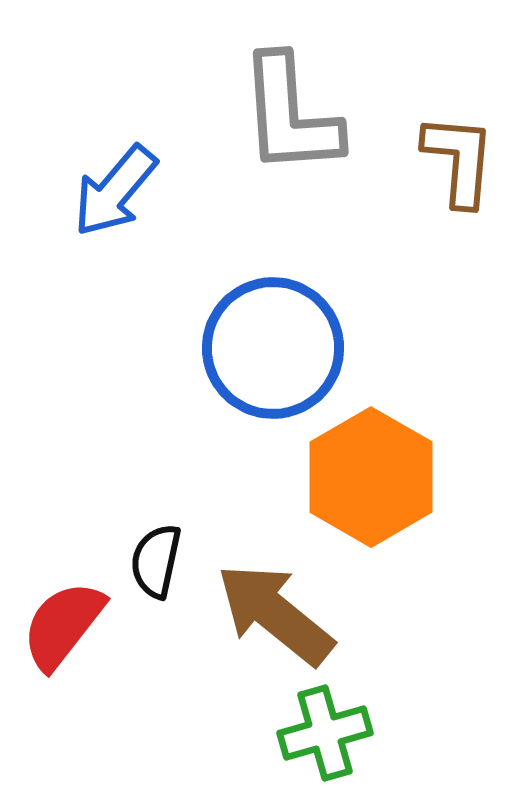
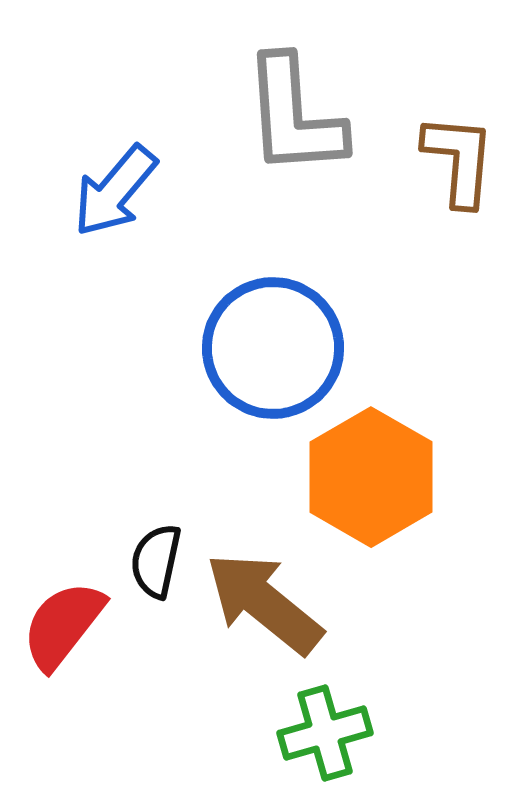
gray L-shape: moved 4 px right, 1 px down
brown arrow: moved 11 px left, 11 px up
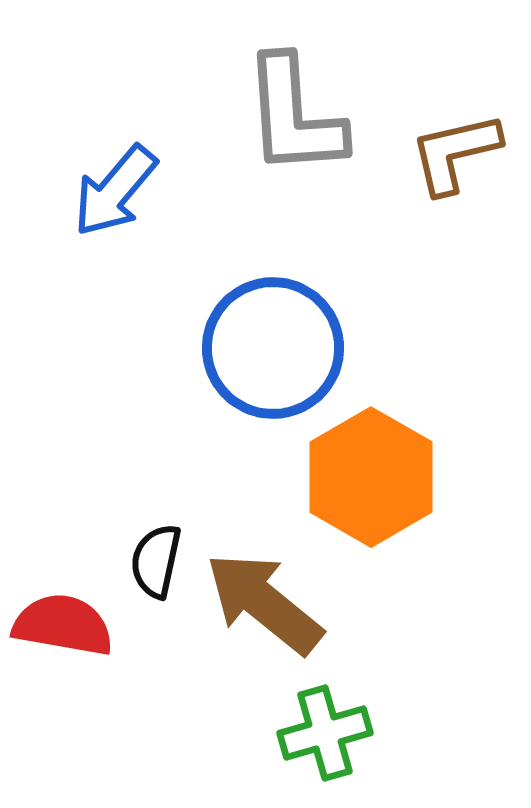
brown L-shape: moved 4 px left, 7 px up; rotated 108 degrees counterclockwise
red semicircle: rotated 62 degrees clockwise
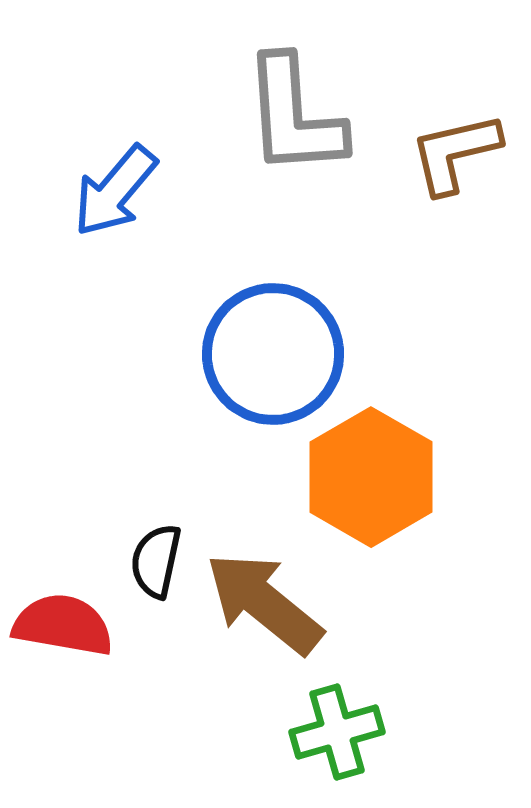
blue circle: moved 6 px down
green cross: moved 12 px right, 1 px up
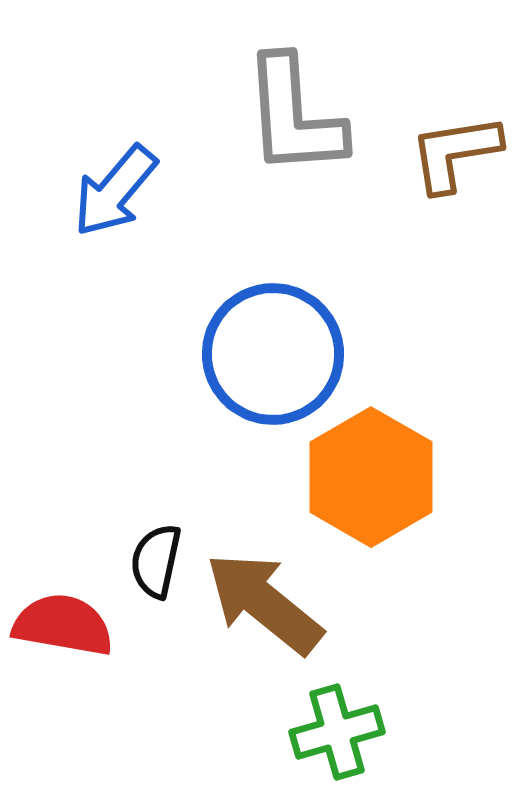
brown L-shape: rotated 4 degrees clockwise
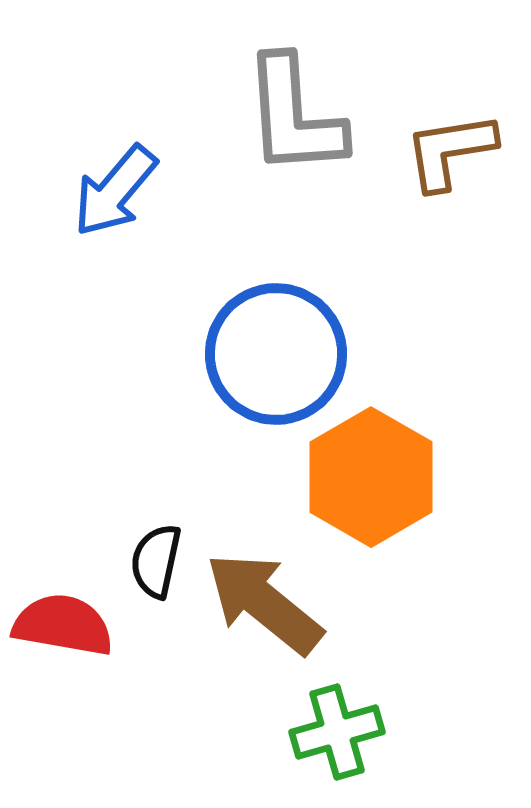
brown L-shape: moved 5 px left, 2 px up
blue circle: moved 3 px right
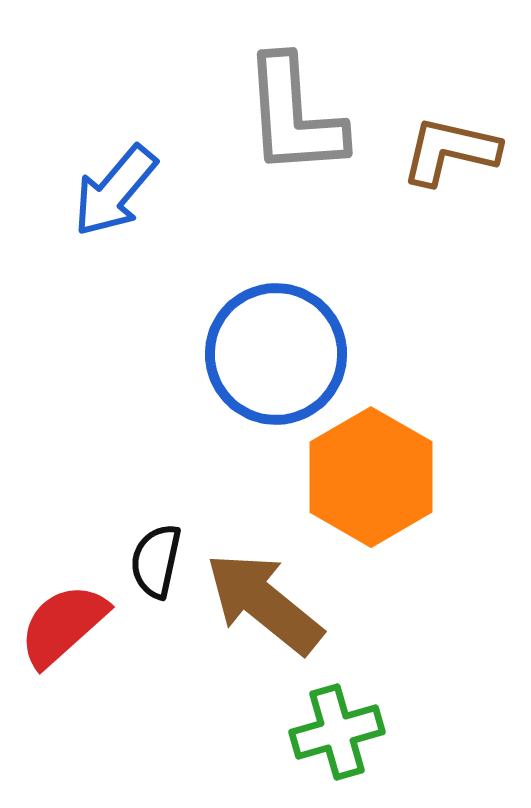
brown L-shape: rotated 22 degrees clockwise
red semicircle: rotated 52 degrees counterclockwise
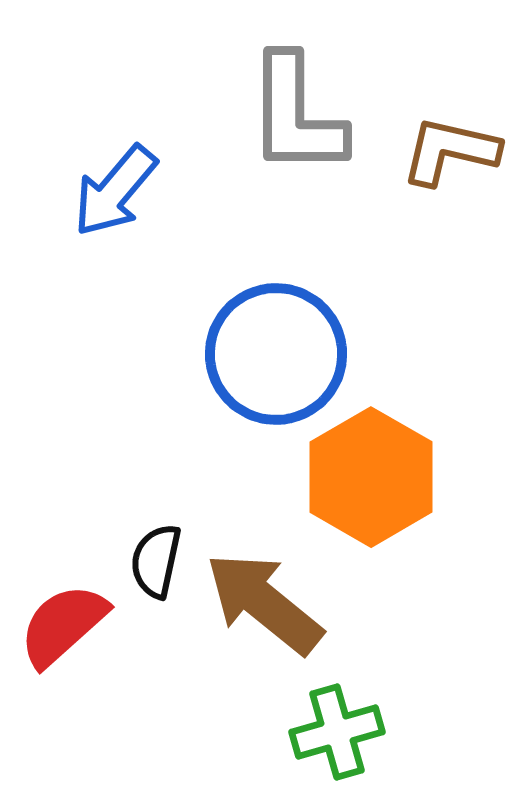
gray L-shape: moved 2 px right, 1 px up; rotated 4 degrees clockwise
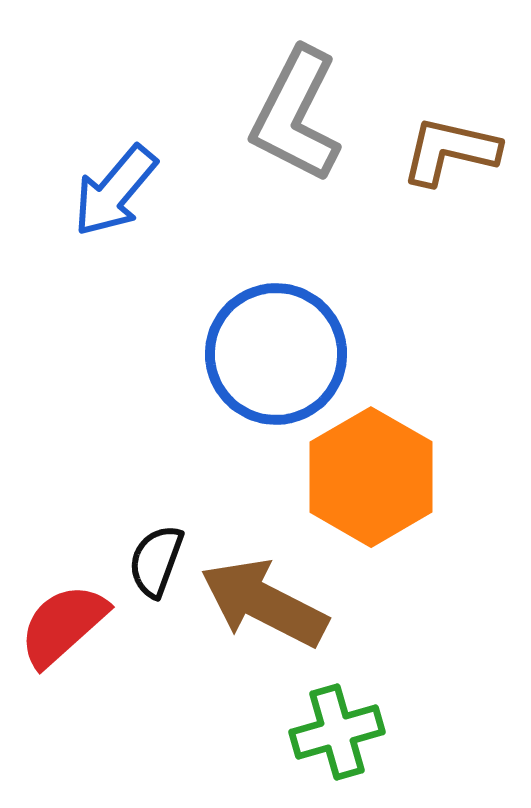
gray L-shape: rotated 27 degrees clockwise
black semicircle: rotated 8 degrees clockwise
brown arrow: rotated 12 degrees counterclockwise
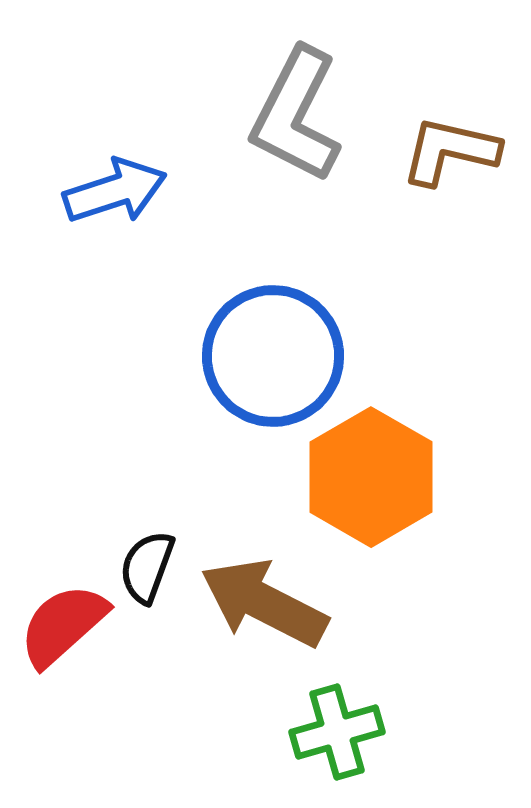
blue arrow: rotated 148 degrees counterclockwise
blue circle: moved 3 px left, 2 px down
black semicircle: moved 9 px left, 6 px down
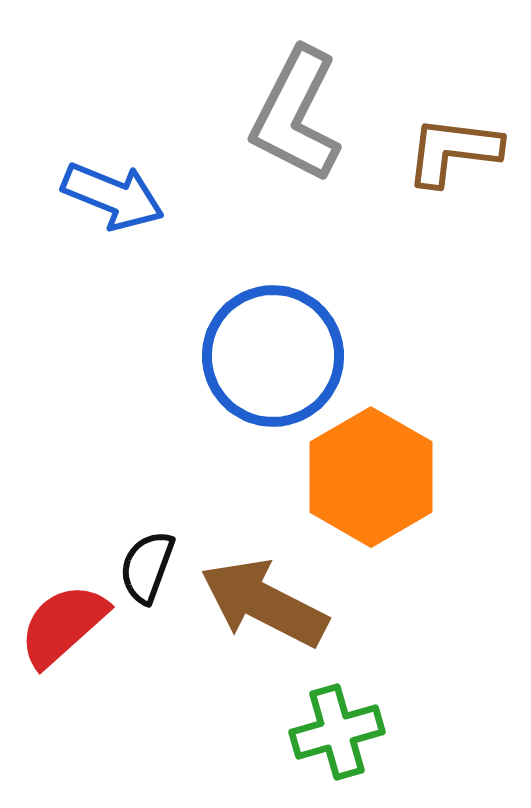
brown L-shape: moved 3 px right; rotated 6 degrees counterclockwise
blue arrow: moved 2 px left, 5 px down; rotated 40 degrees clockwise
